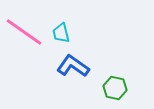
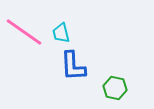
blue L-shape: rotated 128 degrees counterclockwise
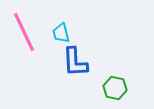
pink line: rotated 30 degrees clockwise
blue L-shape: moved 2 px right, 4 px up
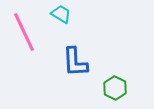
cyan trapezoid: moved 19 px up; rotated 135 degrees clockwise
green hexagon: rotated 15 degrees clockwise
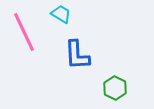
blue L-shape: moved 2 px right, 7 px up
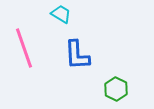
pink line: moved 16 px down; rotated 6 degrees clockwise
green hexagon: moved 1 px right, 1 px down
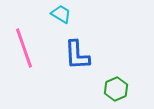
green hexagon: rotated 10 degrees clockwise
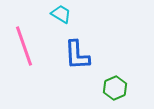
pink line: moved 2 px up
green hexagon: moved 1 px left, 1 px up
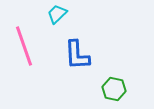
cyan trapezoid: moved 4 px left; rotated 75 degrees counterclockwise
green hexagon: moved 1 px left, 1 px down; rotated 25 degrees counterclockwise
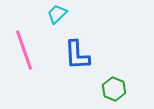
pink line: moved 4 px down
green hexagon: rotated 10 degrees clockwise
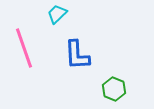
pink line: moved 2 px up
